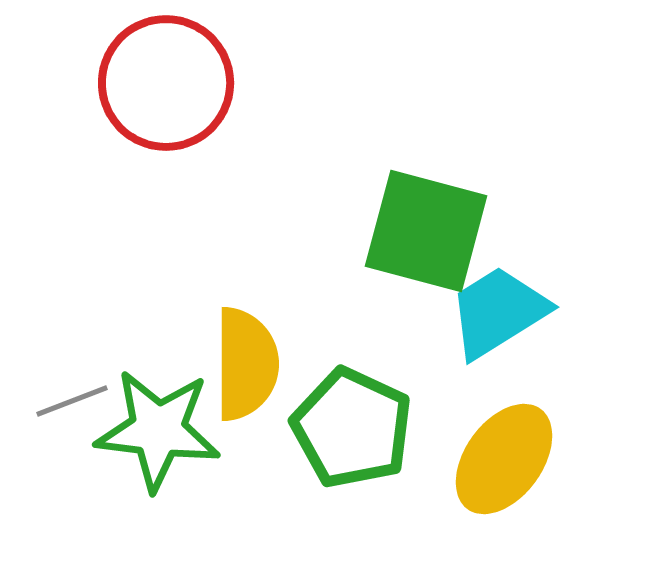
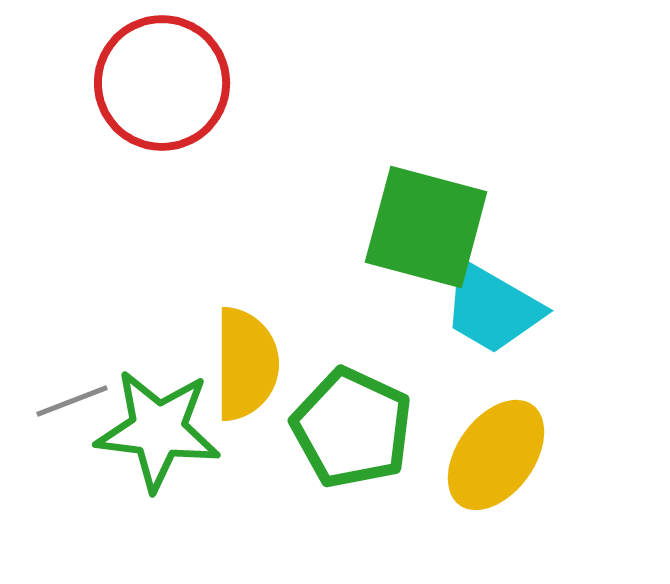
red circle: moved 4 px left
green square: moved 4 px up
cyan trapezoid: moved 6 px left, 4 px up; rotated 118 degrees counterclockwise
yellow ellipse: moved 8 px left, 4 px up
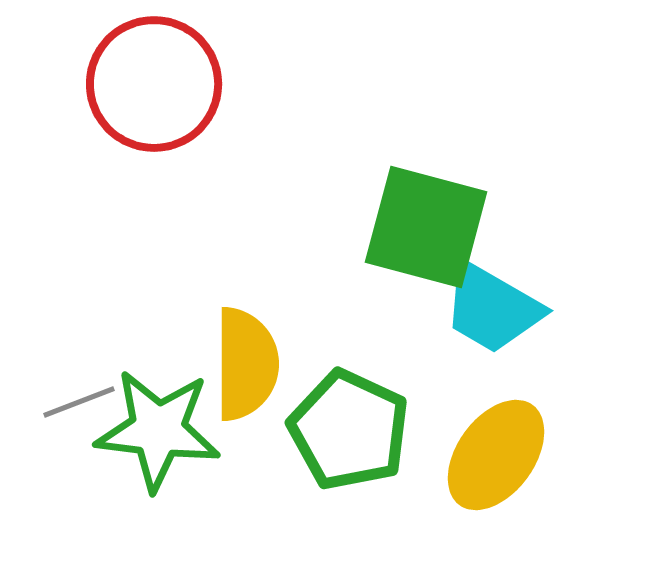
red circle: moved 8 px left, 1 px down
gray line: moved 7 px right, 1 px down
green pentagon: moved 3 px left, 2 px down
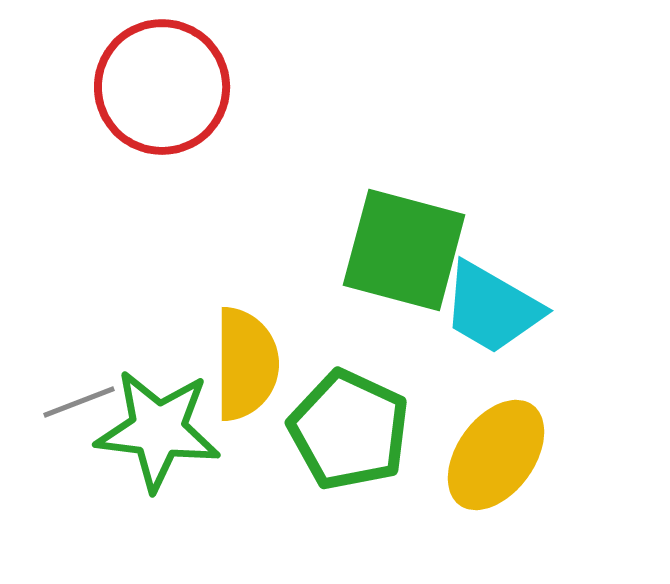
red circle: moved 8 px right, 3 px down
green square: moved 22 px left, 23 px down
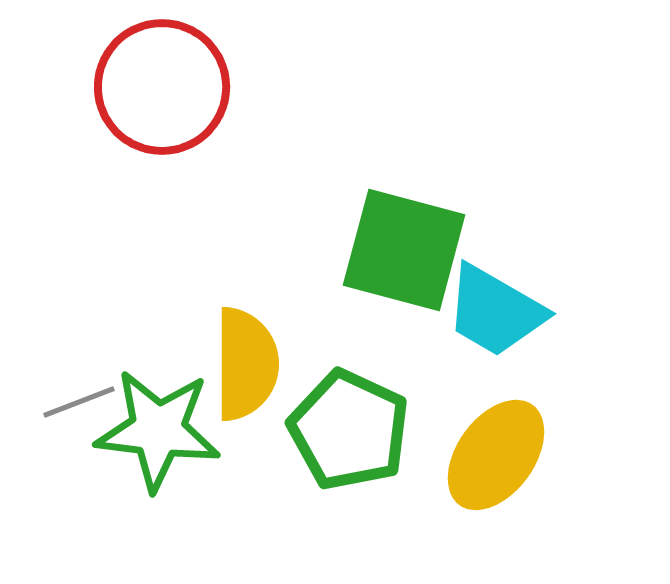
cyan trapezoid: moved 3 px right, 3 px down
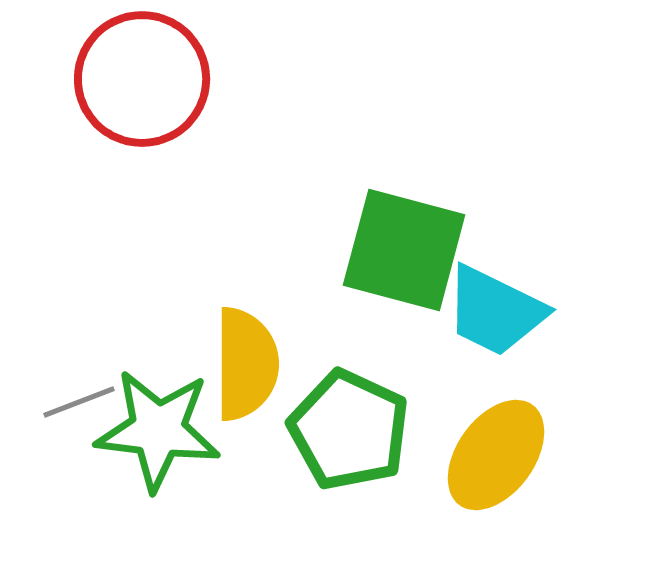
red circle: moved 20 px left, 8 px up
cyan trapezoid: rotated 4 degrees counterclockwise
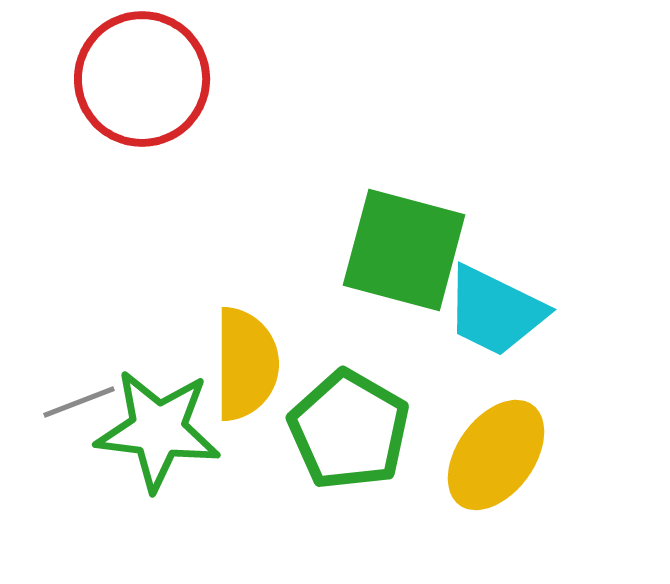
green pentagon: rotated 5 degrees clockwise
